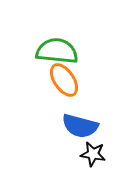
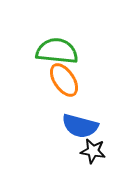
black star: moved 3 px up
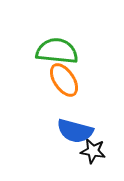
blue semicircle: moved 5 px left, 5 px down
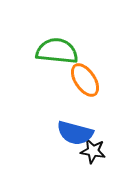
orange ellipse: moved 21 px right
blue semicircle: moved 2 px down
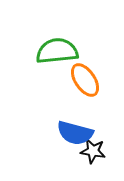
green semicircle: rotated 12 degrees counterclockwise
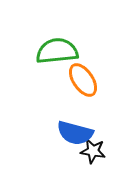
orange ellipse: moved 2 px left
